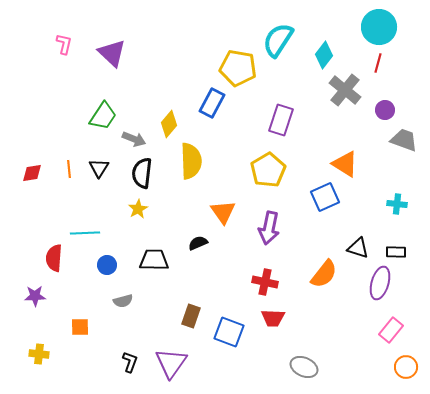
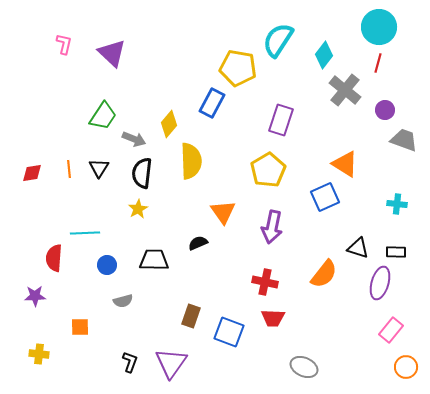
purple arrow at (269, 228): moved 3 px right, 1 px up
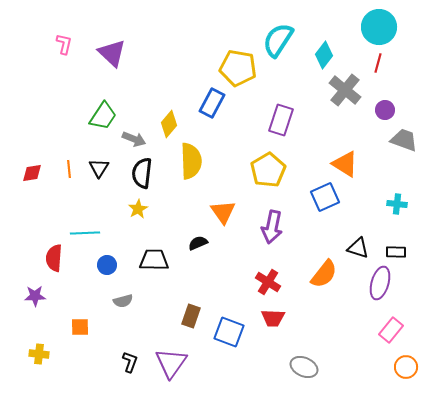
red cross at (265, 282): moved 3 px right; rotated 20 degrees clockwise
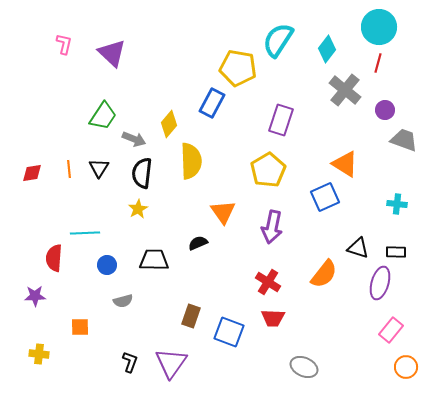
cyan diamond at (324, 55): moved 3 px right, 6 px up
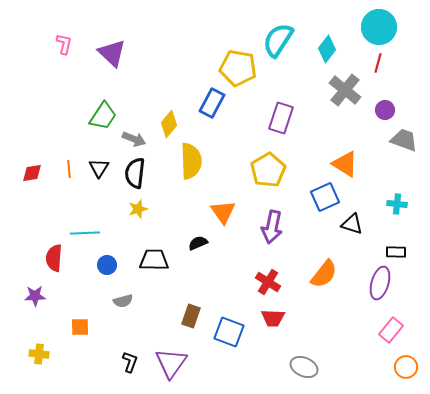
purple rectangle at (281, 120): moved 2 px up
black semicircle at (142, 173): moved 7 px left
yellow star at (138, 209): rotated 12 degrees clockwise
black triangle at (358, 248): moved 6 px left, 24 px up
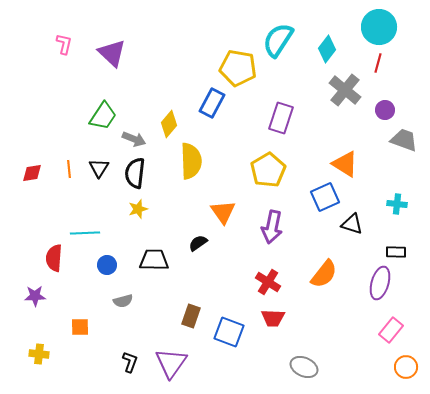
black semicircle at (198, 243): rotated 12 degrees counterclockwise
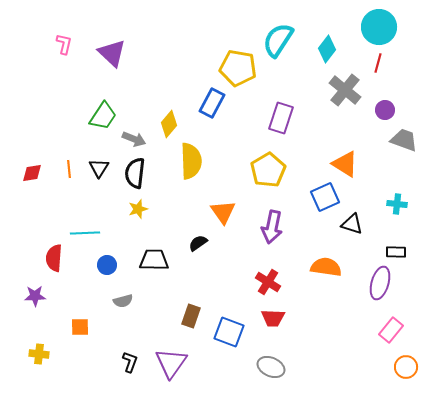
orange semicircle at (324, 274): moved 2 px right, 7 px up; rotated 120 degrees counterclockwise
gray ellipse at (304, 367): moved 33 px left
